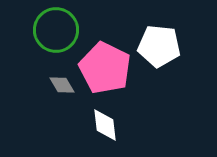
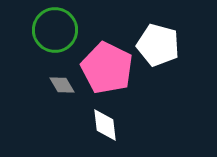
green circle: moved 1 px left
white pentagon: moved 1 px left, 1 px up; rotated 9 degrees clockwise
pink pentagon: moved 2 px right
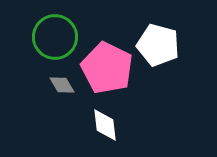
green circle: moved 7 px down
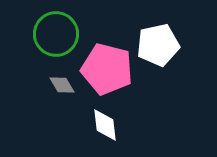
green circle: moved 1 px right, 3 px up
white pentagon: rotated 27 degrees counterclockwise
pink pentagon: moved 1 px down; rotated 12 degrees counterclockwise
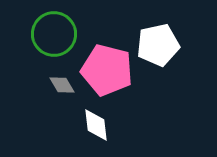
green circle: moved 2 px left
pink pentagon: moved 1 px down
white diamond: moved 9 px left
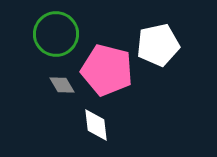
green circle: moved 2 px right
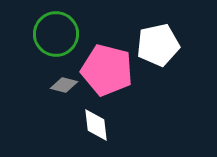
gray diamond: moved 2 px right; rotated 44 degrees counterclockwise
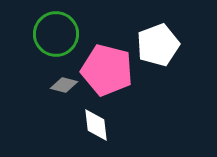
white pentagon: rotated 9 degrees counterclockwise
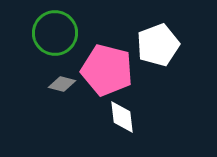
green circle: moved 1 px left, 1 px up
gray diamond: moved 2 px left, 1 px up
white diamond: moved 26 px right, 8 px up
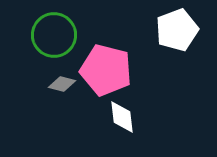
green circle: moved 1 px left, 2 px down
white pentagon: moved 19 px right, 15 px up
pink pentagon: moved 1 px left
